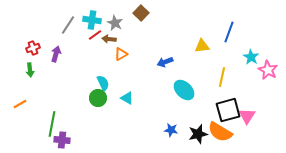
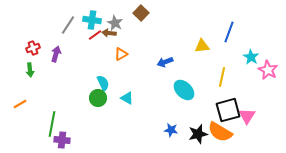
brown arrow: moved 6 px up
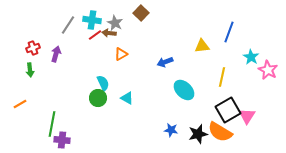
black square: rotated 15 degrees counterclockwise
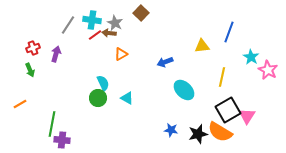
green arrow: rotated 16 degrees counterclockwise
